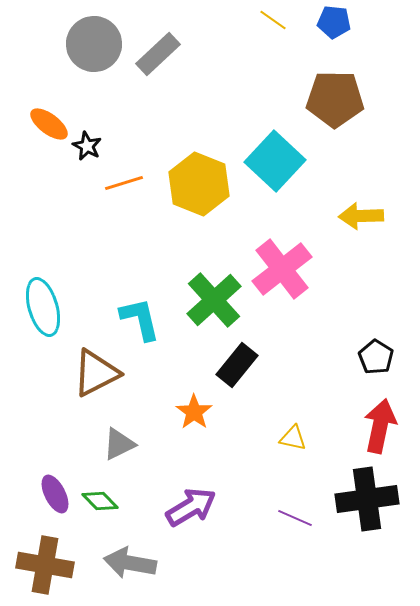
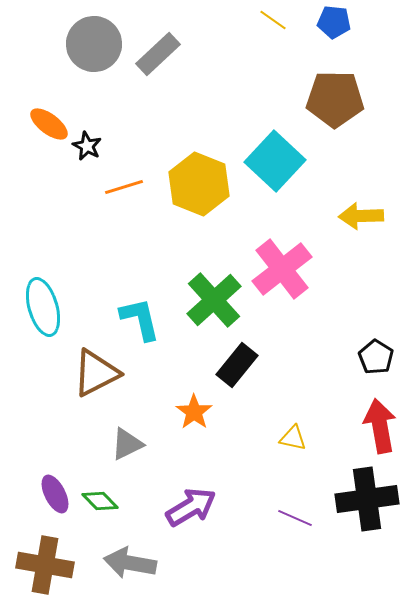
orange line: moved 4 px down
red arrow: rotated 22 degrees counterclockwise
gray triangle: moved 8 px right
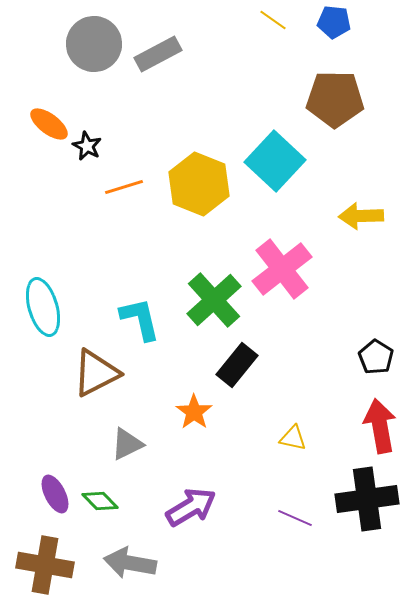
gray rectangle: rotated 15 degrees clockwise
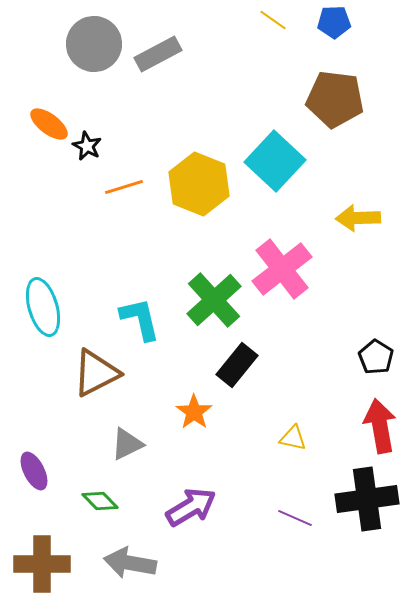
blue pentagon: rotated 8 degrees counterclockwise
brown pentagon: rotated 6 degrees clockwise
yellow arrow: moved 3 px left, 2 px down
purple ellipse: moved 21 px left, 23 px up
brown cross: moved 3 px left, 1 px up; rotated 10 degrees counterclockwise
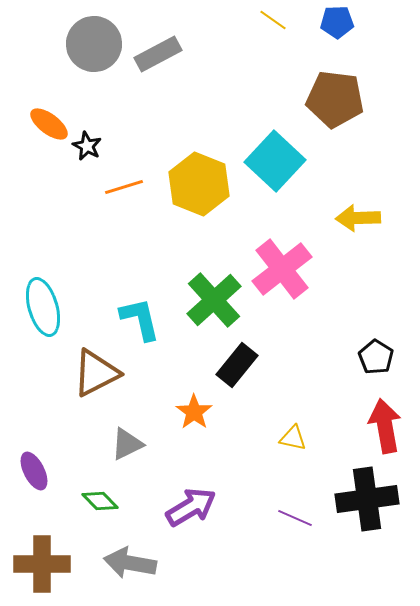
blue pentagon: moved 3 px right
red arrow: moved 5 px right
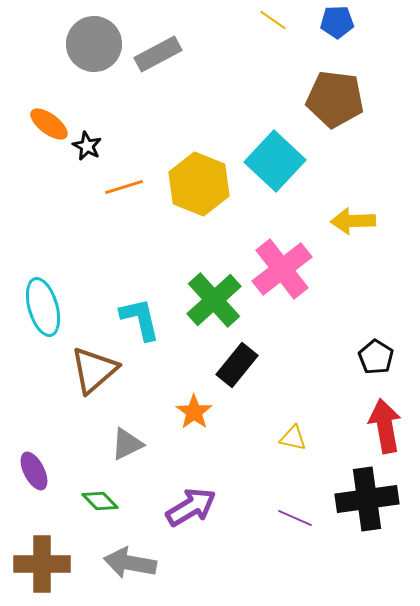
yellow arrow: moved 5 px left, 3 px down
brown triangle: moved 2 px left, 3 px up; rotated 14 degrees counterclockwise
